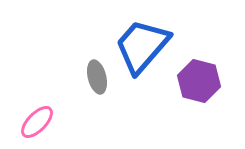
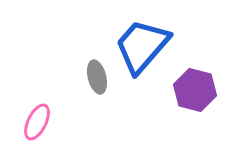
purple hexagon: moved 4 px left, 9 px down
pink ellipse: rotated 18 degrees counterclockwise
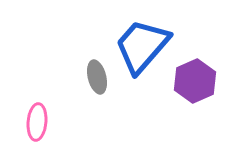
purple hexagon: moved 9 px up; rotated 21 degrees clockwise
pink ellipse: rotated 21 degrees counterclockwise
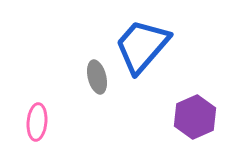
purple hexagon: moved 36 px down
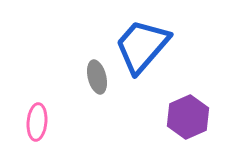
purple hexagon: moved 7 px left
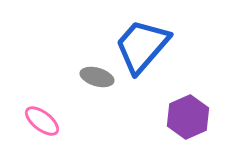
gray ellipse: rotated 60 degrees counterclockwise
pink ellipse: moved 5 px right, 1 px up; rotated 57 degrees counterclockwise
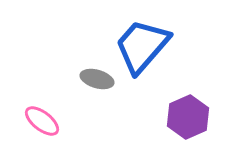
gray ellipse: moved 2 px down
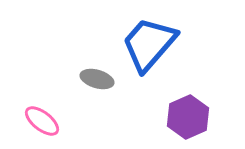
blue trapezoid: moved 7 px right, 2 px up
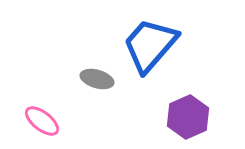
blue trapezoid: moved 1 px right, 1 px down
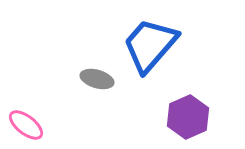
pink ellipse: moved 16 px left, 4 px down
